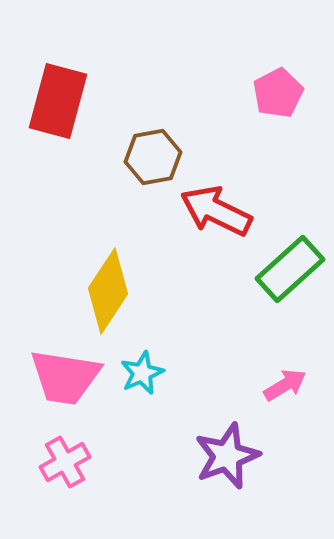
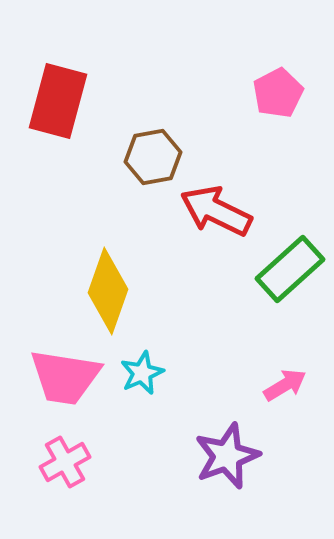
yellow diamond: rotated 14 degrees counterclockwise
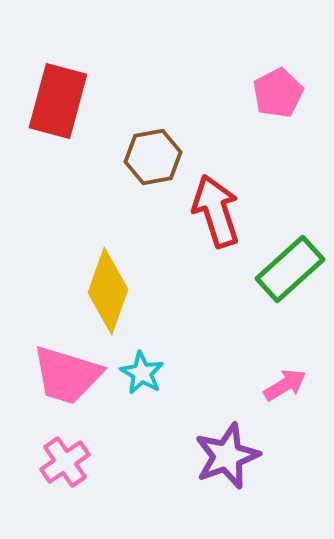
red arrow: rotated 46 degrees clockwise
cyan star: rotated 18 degrees counterclockwise
pink trapezoid: moved 2 px right, 2 px up; rotated 8 degrees clockwise
pink cross: rotated 6 degrees counterclockwise
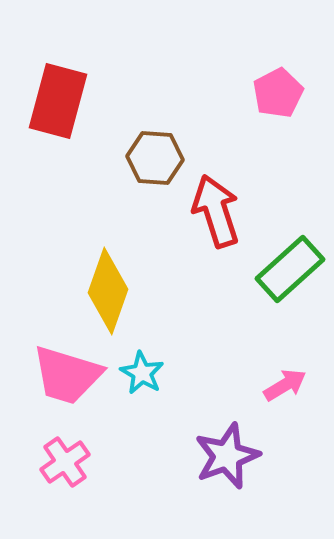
brown hexagon: moved 2 px right, 1 px down; rotated 14 degrees clockwise
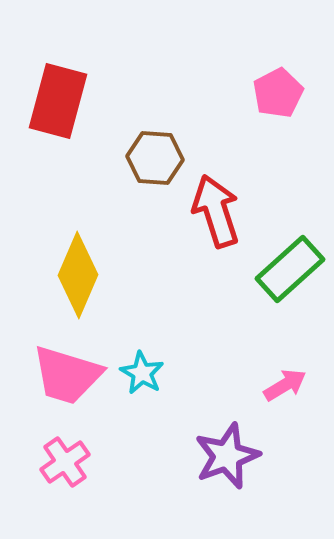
yellow diamond: moved 30 px left, 16 px up; rotated 4 degrees clockwise
